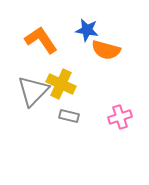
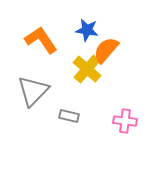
orange semicircle: rotated 116 degrees clockwise
yellow cross: moved 26 px right, 15 px up; rotated 16 degrees clockwise
pink cross: moved 5 px right, 4 px down; rotated 25 degrees clockwise
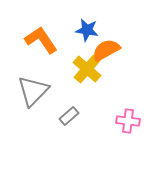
orange semicircle: rotated 20 degrees clockwise
gray rectangle: rotated 54 degrees counterclockwise
pink cross: moved 3 px right
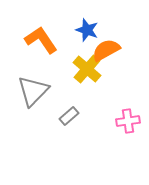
blue star: rotated 10 degrees clockwise
pink cross: rotated 15 degrees counterclockwise
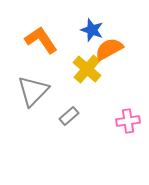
blue star: moved 5 px right
orange semicircle: moved 3 px right, 1 px up
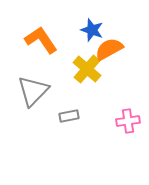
gray rectangle: rotated 30 degrees clockwise
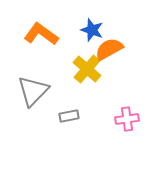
orange L-shape: moved 6 px up; rotated 20 degrees counterclockwise
pink cross: moved 1 px left, 2 px up
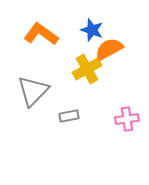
yellow cross: rotated 20 degrees clockwise
